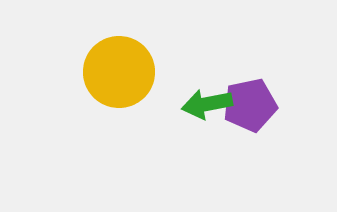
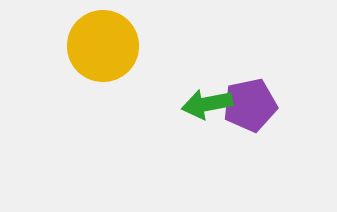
yellow circle: moved 16 px left, 26 px up
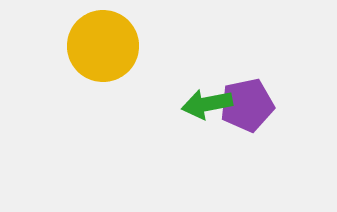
purple pentagon: moved 3 px left
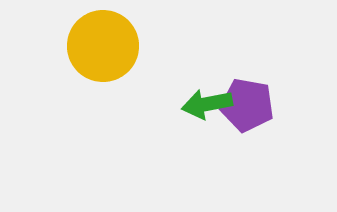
purple pentagon: rotated 22 degrees clockwise
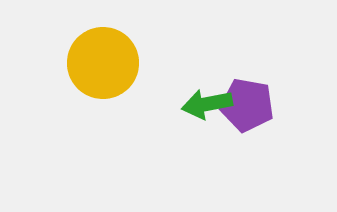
yellow circle: moved 17 px down
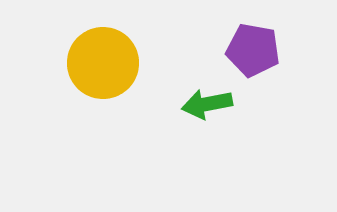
purple pentagon: moved 6 px right, 55 px up
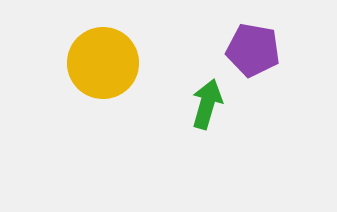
green arrow: rotated 117 degrees clockwise
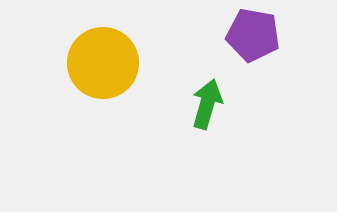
purple pentagon: moved 15 px up
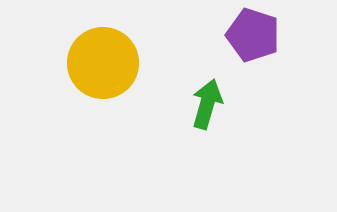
purple pentagon: rotated 8 degrees clockwise
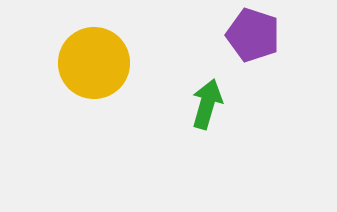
yellow circle: moved 9 px left
